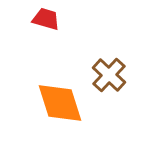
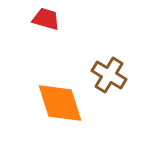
brown cross: rotated 12 degrees counterclockwise
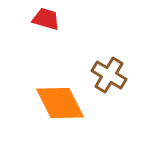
orange diamond: rotated 9 degrees counterclockwise
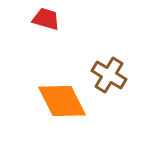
orange diamond: moved 2 px right, 2 px up
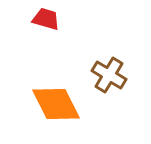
orange diamond: moved 6 px left, 3 px down
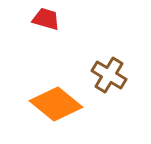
orange diamond: rotated 24 degrees counterclockwise
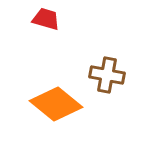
brown cross: moved 2 px left; rotated 20 degrees counterclockwise
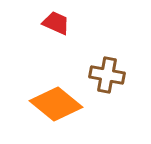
red trapezoid: moved 10 px right, 4 px down; rotated 8 degrees clockwise
